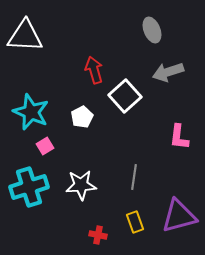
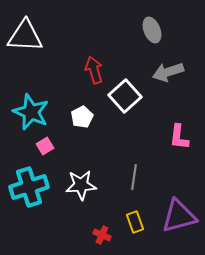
red cross: moved 4 px right; rotated 12 degrees clockwise
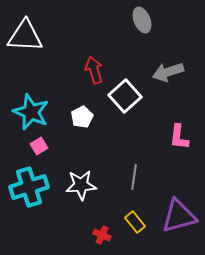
gray ellipse: moved 10 px left, 10 px up
pink square: moved 6 px left
yellow rectangle: rotated 20 degrees counterclockwise
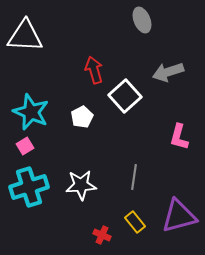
pink L-shape: rotated 8 degrees clockwise
pink square: moved 14 px left
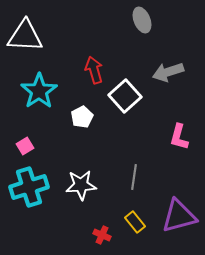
cyan star: moved 8 px right, 21 px up; rotated 15 degrees clockwise
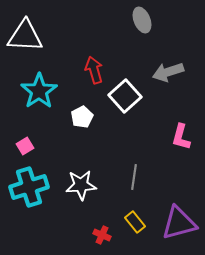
pink L-shape: moved 2 px right
purple triangle: moved 7 px down
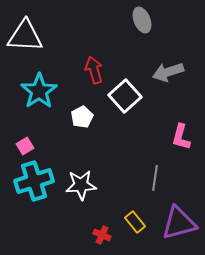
gray line: moved 21 px right, 1 px down
cyan cross: moved 5 px right, 6 px up
